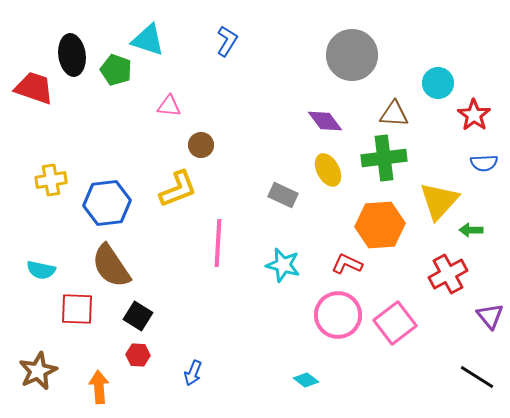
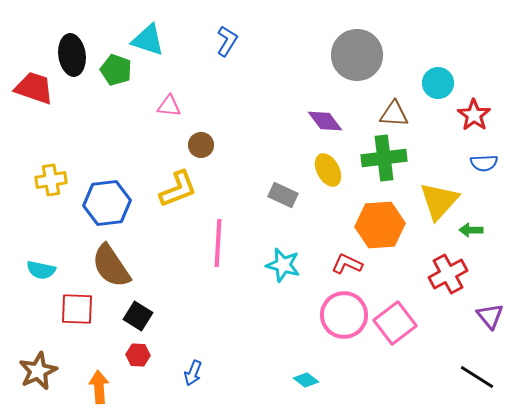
gray circle: moved 5 px right
pink circle: moved 6 px right
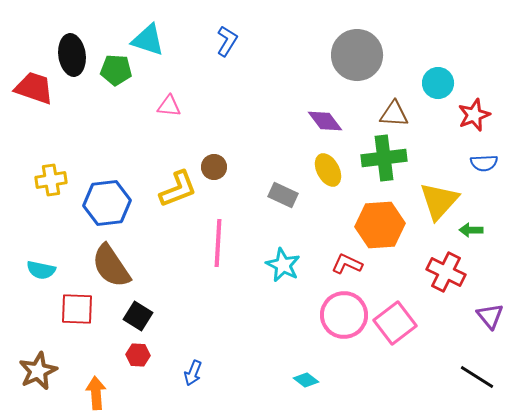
green pentagon: rotated 16 degrees counterclockwise
red star: rotated 16 degrees clockwise
brown circle: moved 13 px right, 22 px down
cyan star: rotated 12 degrees clockwise
red cross: moved 2 px left, 2 px up; rotated 36 degrees counterclockwise
orange arrow: moved 3 px left, 6 px down
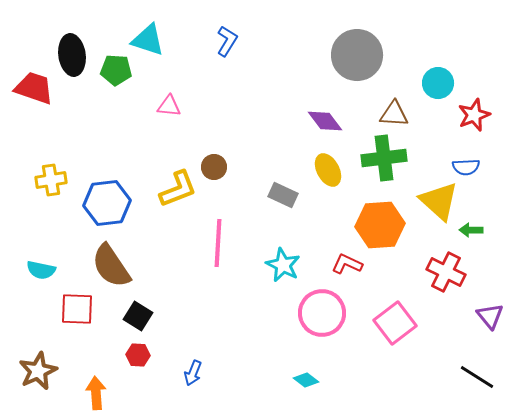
blue semicircle: moved 18 px left, 4 px down
yellow triangle: rotated 30 degrees counterclockwise
pink circle: moved 22 px left, 2 px up
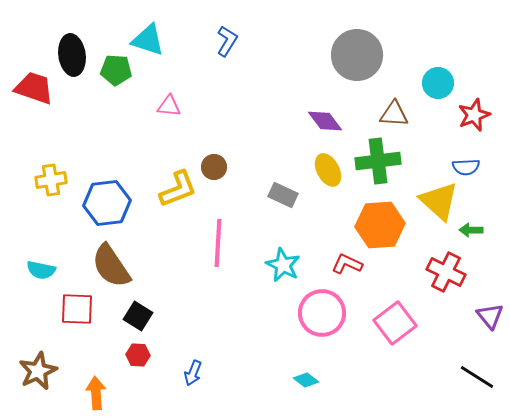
green cross: moved 6 px left, 3 px down
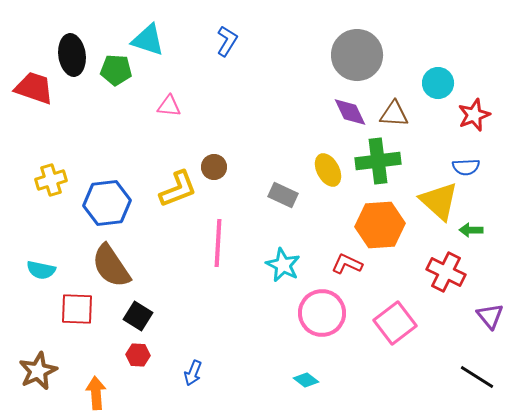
purple diamond: moved 25 px right, 9 px up; rotated 12 degrees clockwise
yellow cross: rotated 8 degrees counterclockwise
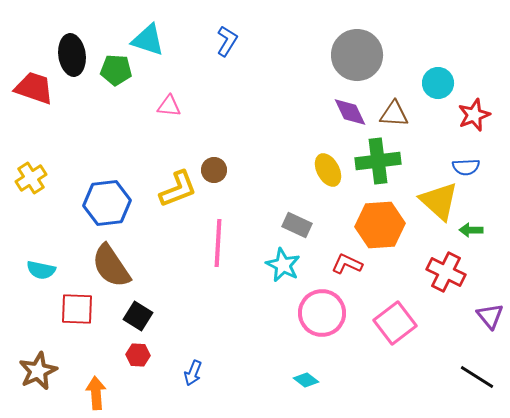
brown circle: moved 3 px down
yellow cross: moved 20 px left, 2 px up; rotated 16 degrees counterclockwise
gray rectangle: moved 14 px right, 30 px down
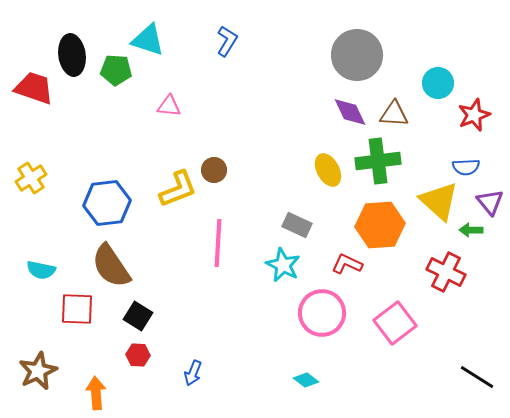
purple triangle: moved 114 px up
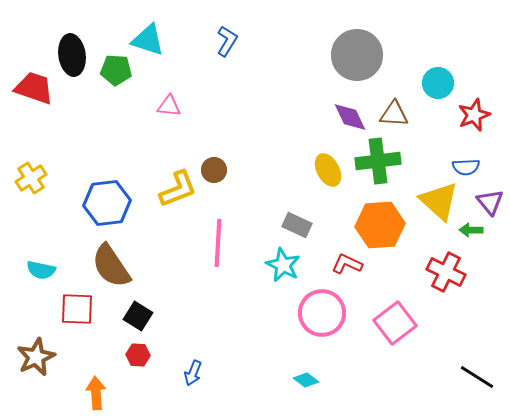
purple diamond: moved 5 px down
brown star: moved 2 px left, 14 px up
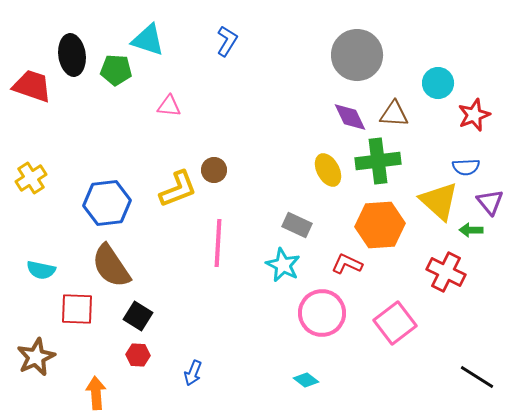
red trapezoid: moved 2 px left, 2 px up
